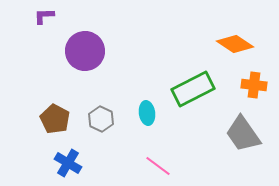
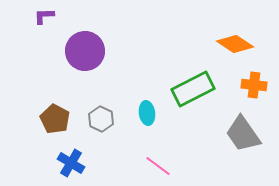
blue cross: moved 3 px right
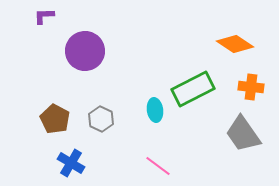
orange cross: moved 3 px left, 2 px down
cyan ellipse: moved 8 px right, 3 px up
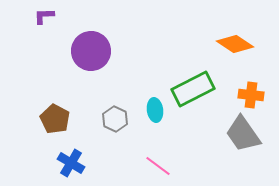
purple circle: moved 6 px right
orange cross: moved 8 px down
gray hexagon: moved 14 px right
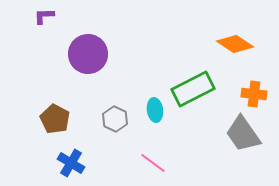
purple circle: moved 3 px left, 3 px down
orange cross: moved 3 px right, 1 px up
pink line: moved 5 px left, 3 px up
